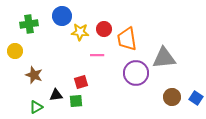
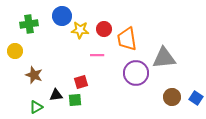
yellow star: moved 2 px up
green square: moved 1 px left, 1 px up
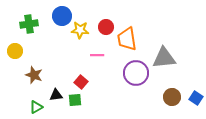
red circle: moved 2 px right, 2 px up
red square: rotated 32 degrees counterclockwise
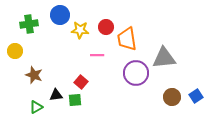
blue circle: moved 2 px left, 1 px up
blue square: moved 2 px up; rotated 24 degrees clockwise
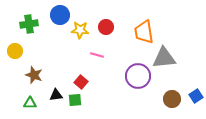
orange trapezoid: moved 17 px right, 7 px up
pink line: rotated 16 degrees clockwise
purple circle: moved 2 px right, 3 px down
brown circle: moved 2 px down
green triangle: moved 6 px left, 4 px up; rotated 32 degrees clockwise
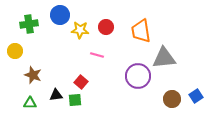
orange trapezoid: moved 3 px left, 1 px up
brown star: moved 1 px left
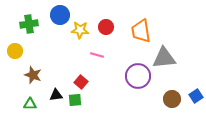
green triangle: moved 1 px down
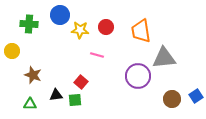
green cross: rotated 12 degrees clockwise
yellow circle: moved 3 px left
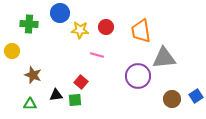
blue circle: moved 2 px up
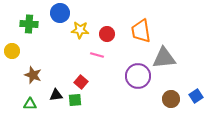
red circle: moved 1 px right, 7 px down
brown circle: moved 1 px left
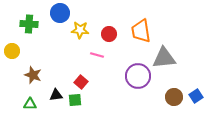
red circle: moved 2 px right
brown circle: moved 3 px right, 2 px up
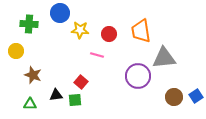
yellow circle: moved 4 px right
